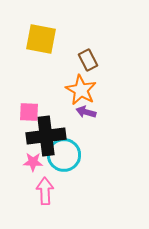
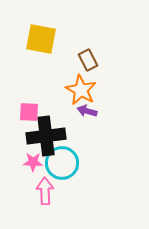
purple arrow: moved 1 px right, 1 px up
cyan circle: moved 2 px left, 8 px down
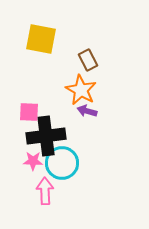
pink star: moved 1 px up
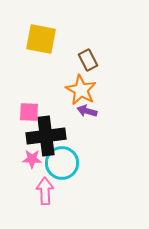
pink star: moved 1 px left, 2 px up
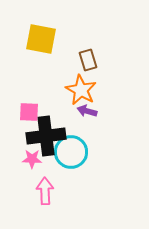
brown rectangle: rotated 10 degrees clockwise
cyan circle: moved 9 px right, 11 px up
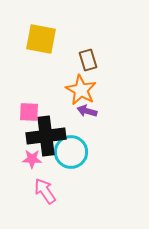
pink arrow: rotated 32 degrees counterclockwise
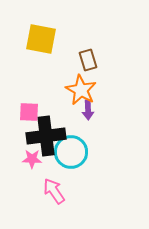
purple arrow: moved 1 px right, 1 px up; rotated 108 degrees counterclockwise
pink arrow: moved 9 px right
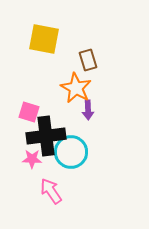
yellow square: moved 3 px right
orange star: moved 5 px left, 2 px up
pink square: rotated 15 degrees clockwise
pink arrow: moved 3 px left
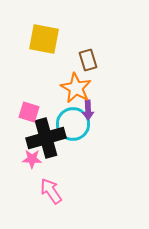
black cross: moved 2 px down; rotated 9 degrees counterclockwise
cyan circle: moved 2 px right, 28 px up
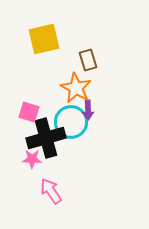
yellow square: rotated 24 degrees counterclockwise
cyan circle: moved 2 px left, 2 px up
